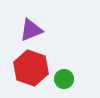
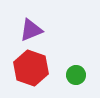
green circle: moved 12 px right, 4 px up
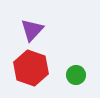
purple triangle: moved 1 px right; rotated 25 degrees counterclockwise
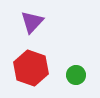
purple triangle: moved 8 px up
